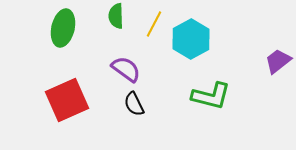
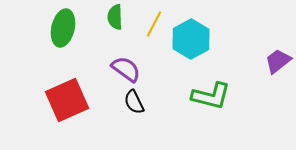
green semicircle: moved 1 px left, 1 px down
black semicircle: moved 2 px up
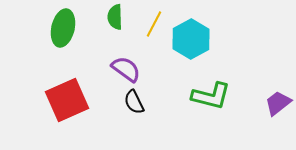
purple trapezoid: moved 42 px down
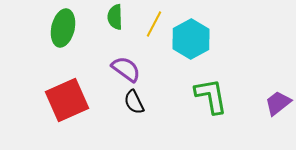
green L-shape: rotated 114 degrees counterclockwise
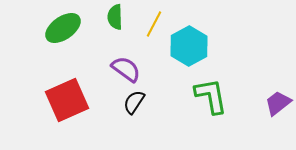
green ellipse: rotated 42 degrees clockwise
cyan hexagon: moved 2 px left, 7 px down
black semicircle: rotated 60 degrees clockwise
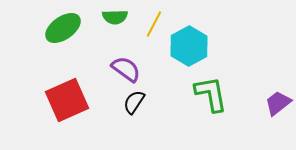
green semicircle: rotated 90 degrees counterclockwise
green L-shape: moved 2 px up
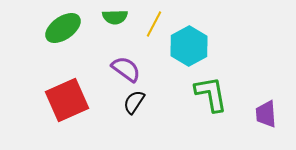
purple trapezoid: moved 12 px left, 11 px down; rotated 56 degrees counterclockwise
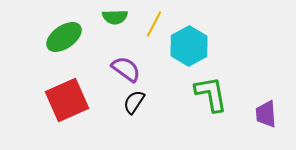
green ellipse: moved 1 px right, 9 px down
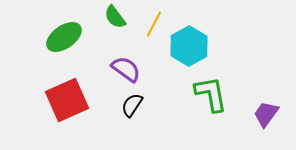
green semicircle: rotated 55 degrees clockwise
black semicircle: moved 2 px left, 3 px down
purple trapezoid: rotated 40 degrees clockwise
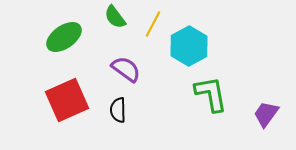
yellow line: moved 1 px left
black semicircle: moved 14 px left, 5 px down; rotated 35 degrees counterclockwise
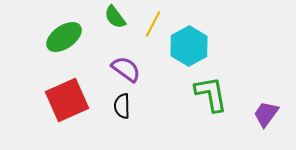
black semicircle: moved 4 px right, 4 px up
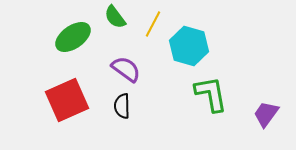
green ellipse: moved 9 px right
cyan hexagon: rotated 15 degrees counterclockwise
